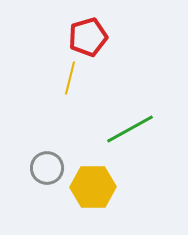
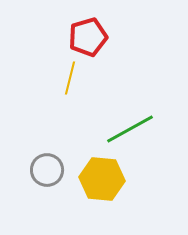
gray circle: moved 2 px down
yellow hexagon: moved 9 px right, 8 px up; rotated 6 degrees clockwise
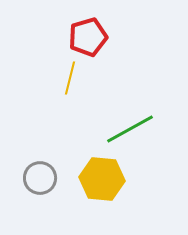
gray circle: moved 7 px left, 8 px down
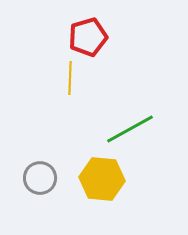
yellow line: rotated 12 degrees counterclockwise
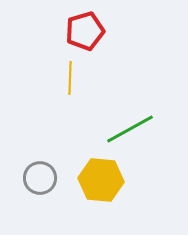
red pentagon: moved 3 px left, 6 px up
yellow hexagon: moved 1 px left, 1 px down
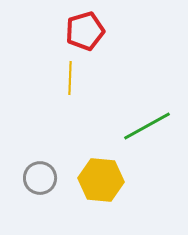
green line: moved 17 px right, 3 px up
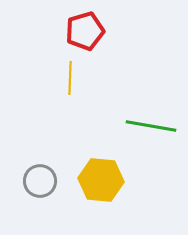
green line: moved 4 px right; rotated 39 degrees clockwise
gray circle: moved 3 px down
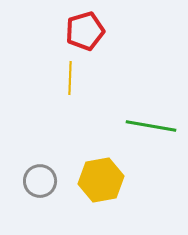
yellow hexagon: rotated 15 degrees counterclockwise
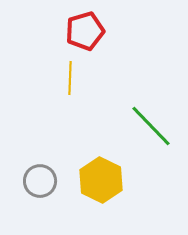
green line: rotated 36 degrees clockwise
yellow hexagon: rotated 24 degrees counterclockwise
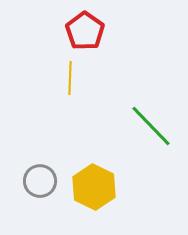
red pentagon: rotated 21 degrees counterclockwise
yellow hexagon: moved 7 px left, 7 px down
